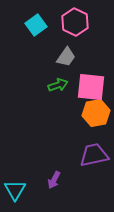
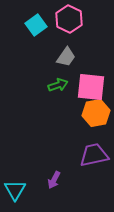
pink hexagon: moved 6 px left, 3 px up
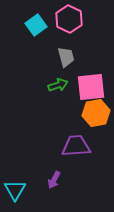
gray trapezoid: rotated 50 degrees counterclockwise
pink square: rotated 12 degrees counterclockwise
purple trapezoid: moved 18 px left, 9 px up; rotated 8 degrees clockwise
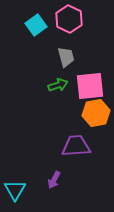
pink square: moved 1 px left, 1 px up
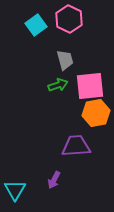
gray trapezoid: moved 1 px left, 3 px down
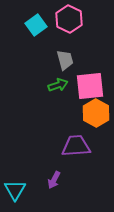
orange hexagon: rotated 20 degrees counterclockwise
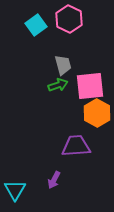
gray trapezoid: moved 2 px left, 5 px down
orange hexagon: moved 1 px right
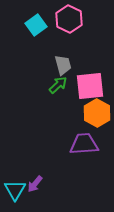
green arrow: rotated 24 degrees counterclockwise
purple trapezoid: moved 8 px right, 2 px up
purple arrow: moved 19 px left, 4 px down; rotated 12 degrees clockwise
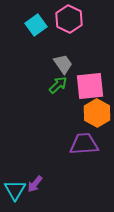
gray trapezoid: moved 1 px up; rotated 20 degrees counterclockwise
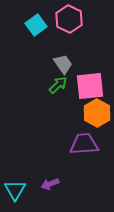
purple arrow: moved 15 px right; rotated 30 degrees clockwise
